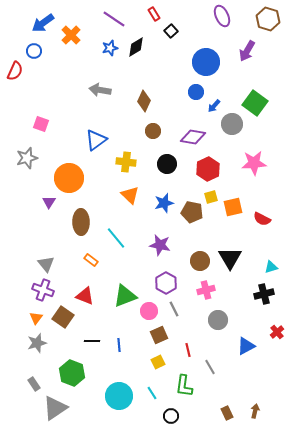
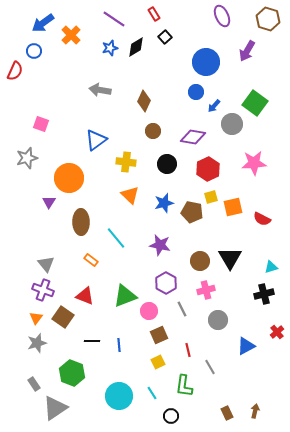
black square at (171, 31): moved 6 px left, 6 px down
gray line at (174, 309): moved 8 px right
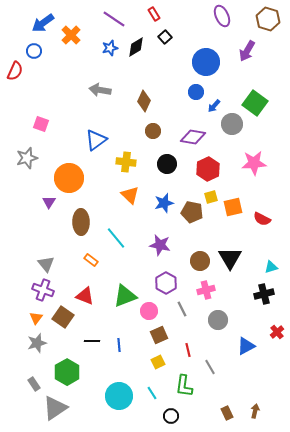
green hexagon at (72, 373): moved 5 px left, 1 px up; rotated 10 degrees clockwise
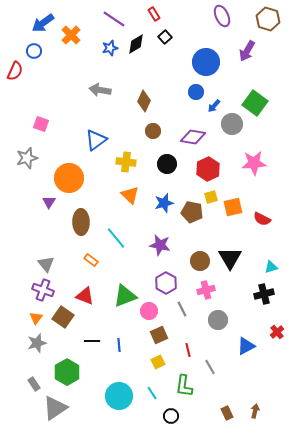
black diamond at (136, 47): moved 3 px up
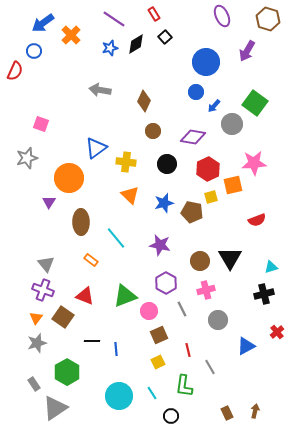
blue triangle at (96, 140): moved 8 px down
orange square at (233, 207): moved 22 px up
red semicircle at (262, 219): moved 5 px left, 1 px down; rotated 48 degrees counterclockwise
blue line at (119, 345): moved 3 px left, 4 px down
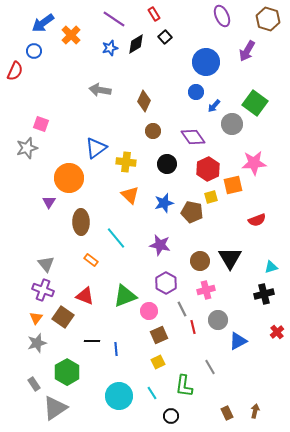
purple diamond at (193, 137): rotated 45 degrees clockwise
gray star at (27, 158): moved 10 px up
blue triangle at (246, 346): moved 8 px left, 5 px up
red line at (188, 350): moved 5 px right, 23 px up
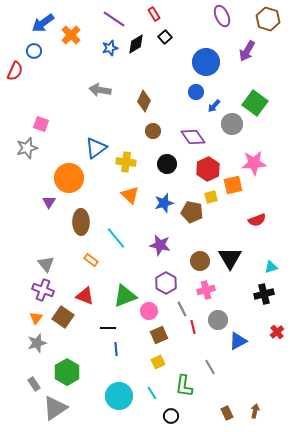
black line at (92, 341): moved 16 px right, 13 px up
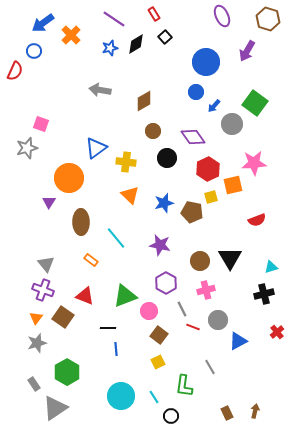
brown diamond at (144, 101): rotated 35 degrees clockwise
black circle at (167, 164): moved 6 px up
red line at (193, 327): rotated 56 degrees counterclockwise
brown square at (159, 335): rotated 30 degrees counterclockwise
cyan line at (152, 393): moved 2 px right, 4 px down
cyan circle at (119, 396): moved 2 px right
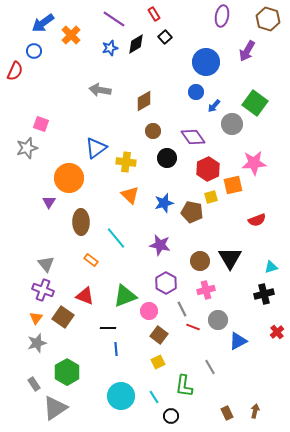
purple ellipse at (222, 16): rotated 35 degrees clockwise
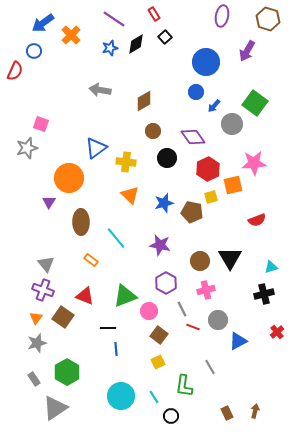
gray rectangle at (34, 384): moved 5 px up
